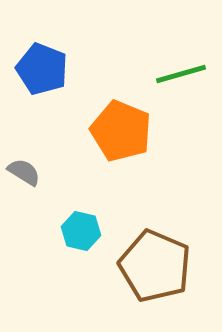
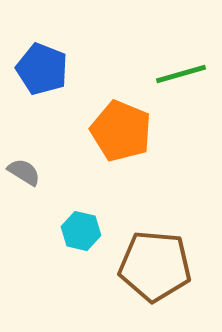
brown pentagon: rotated 18 degrees counterclockwise
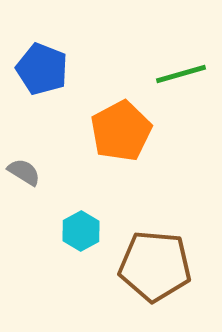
orange pentagon: rotated 22 degrees clockwise
cyan hexagon: rotated 18 degrees clockwise
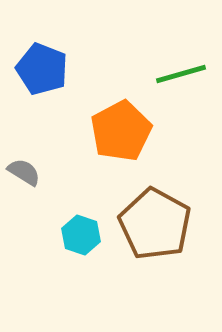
cyan hexagon: moved 4 px down; rotated 12 degrees counterclockwise
brown pentagon: moved 42 px up; rotated 24 degrees clockwise
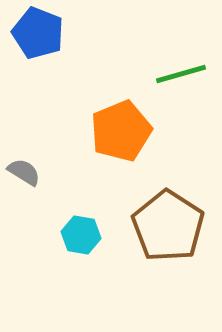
blue pentagon: moved 4 px left, 36 px up
orange pentagon: rotated 6 degrees clockwise
brown pentagon: moved 13 px right, 2 px down; rotated 4 degrees clockwise
cyan hexagon: rotated 9 degrees counterclockwise
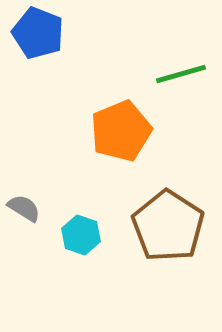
gray semicircle: moved 36 px down
cyan hexagon: rotated 9 degrees clockwise
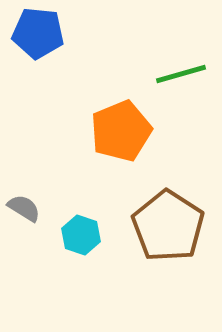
blue pentagon: rotated 15 degrees counterclockwise
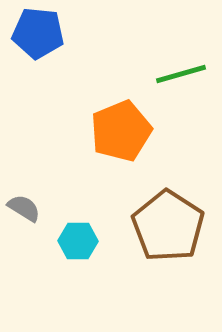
cyan hexagon: moved 3 px left, 6 px down; rotated 18 degrees counterclockwise
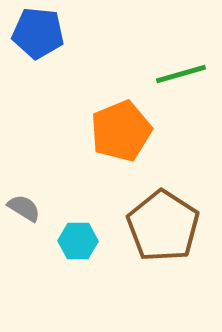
brown pentagon: moved 5 px left
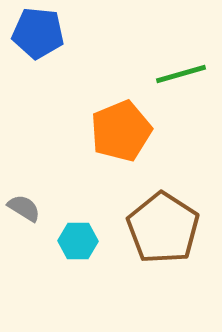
brown pentagon: moved 2 px down
